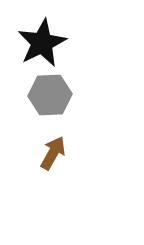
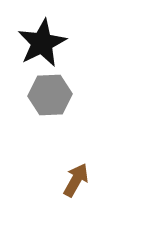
brown arrow: moved 23 px right, 27 px down
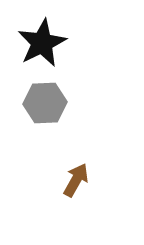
gray hexagon: moved 5 px left, 8 px down
